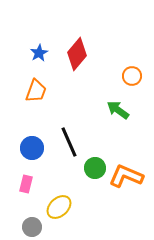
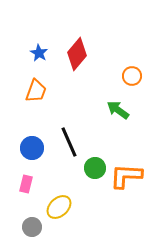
blue star: rotated 12 degrees counterclockwise
orange L-shape: rotated 20 degrees counterclockwise
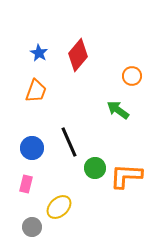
red diamond: moved 1 px right, 1 px down
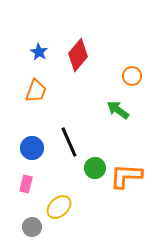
blue star: moved 1 px up
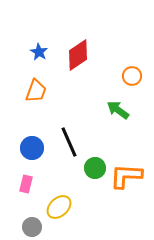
red diamond: rotated 16 degrees clockwise
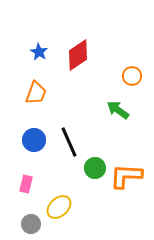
orange trapezoid: moved 2 px down
blue circle: moved 2 px right, 8 px up
gray circle: moved 1 px left, 3 px up
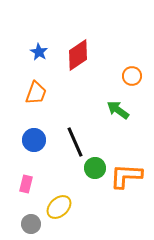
black line: moved 6 px right
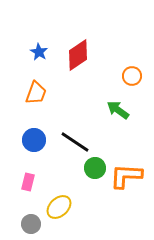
black line: rotated 32 degrees counterclockwise
pink rectangle: moved 2 px right, 2 px up
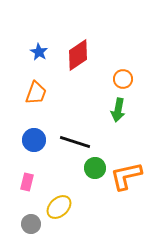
orange circle: moved 9 px left, 3 px down
green arrow: rotated 115 degrees counterclockwise
black line: rotated 16 degrees counterclockwise
orange L-shape: rotated 16 degrees counterclockwise
pink rectangle: moved 1 px left
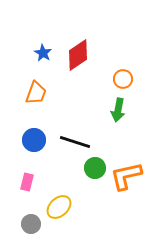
blue star: moved 4 px right, 1 px down
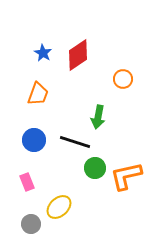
orange trapezoid: moved 2 px right, 1 px down
green arrow: moved 20 px left, 7 px down
pink rectangle: rotated 36 degrees counterclockwise
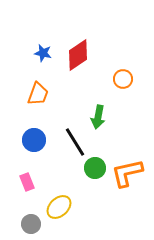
blue star: rotated 18 degrees counterclockwise
black line: rotated 40 degrees clockwise
orange L-shape: moved 1 px right, 3 px up
